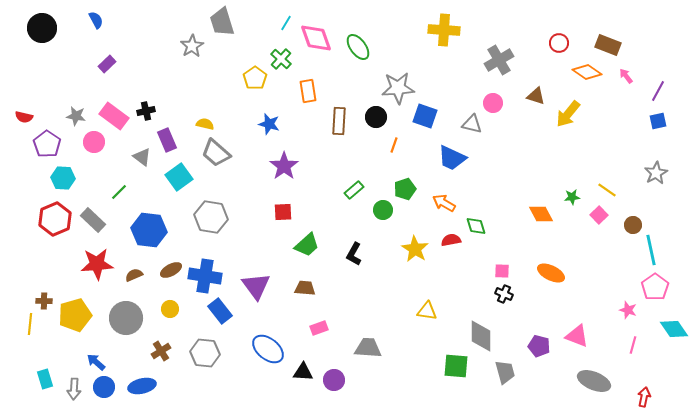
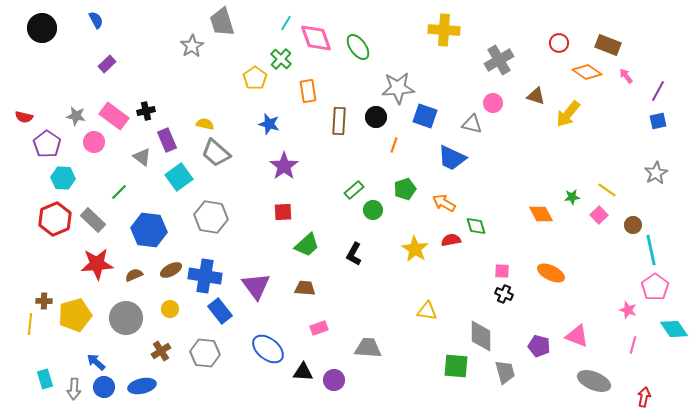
green circle at (383, 210): moved 10 px left
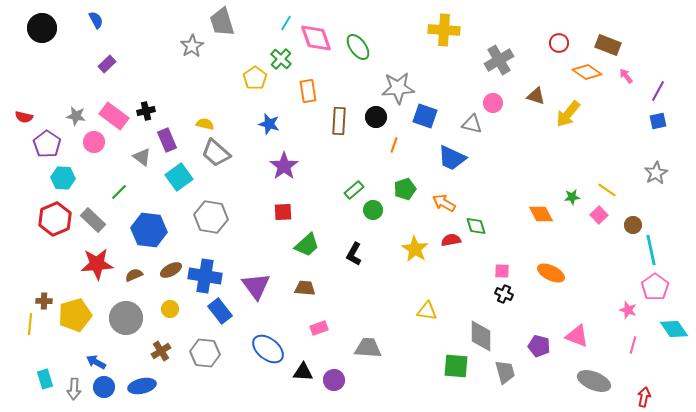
blue arrow at (96, 362): rotated 12 degrees counterclockwise
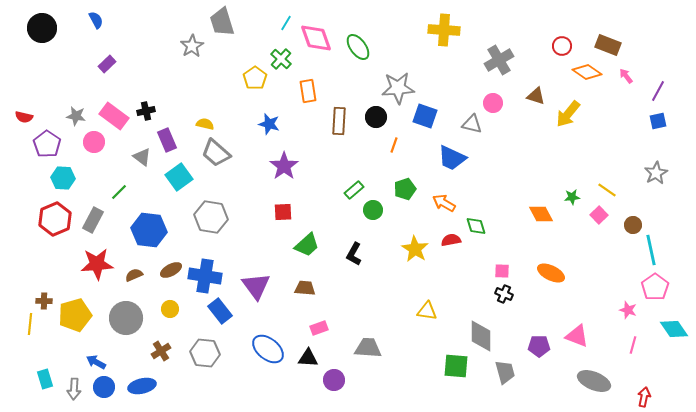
red circle at (559, 43): moved 3 px right, 3 px down
gray rectangle at (93, 220): rotated 75 degrees clockwise
purple pentagon at (539, 346): rotated 15 degrees counterclockwise
black triangle at (303, 372): moved 5 px right, 14 px up
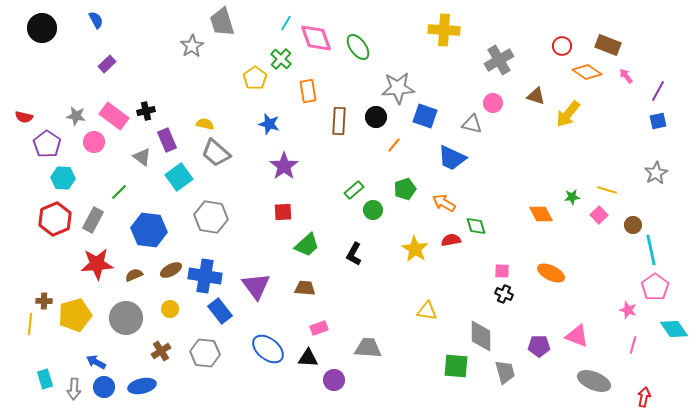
orange line at (394, 145): rotated 21 degrees clockwise
yellow line at (607, 190): rotated 18 degrees counterclockwise
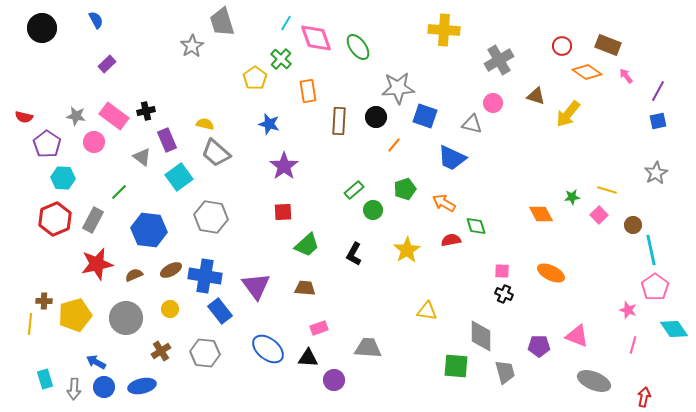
yellow star at (415, 249): moved 8 px left, 1 px down; rotated 8 degrees clockwise
red star at (97, 264): rotated 8 degrees counterclockwise
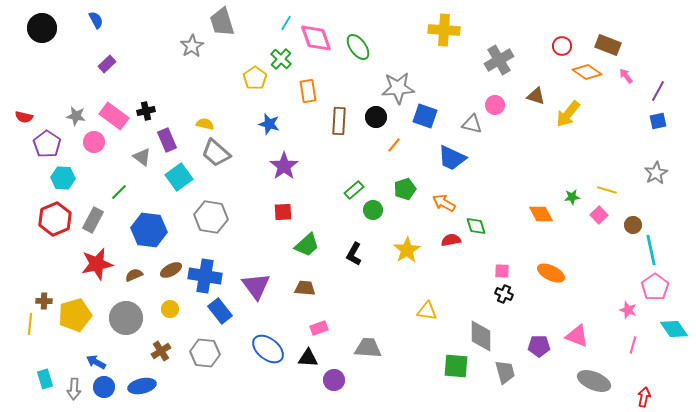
pink circle at (493, 103): moved 2 px right, 2 px down
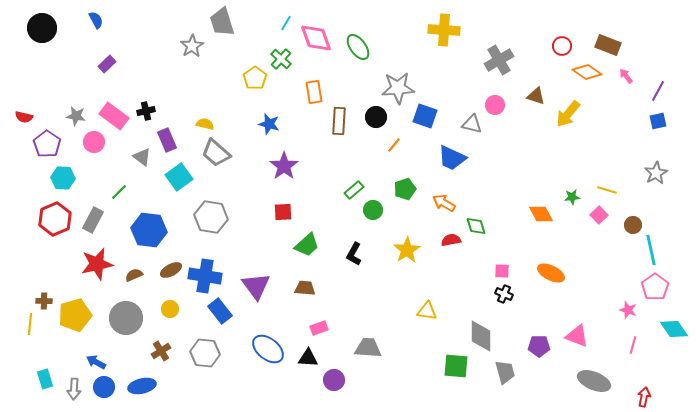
orange rectangle at (308, 91): moved 6 px right, 1 px down
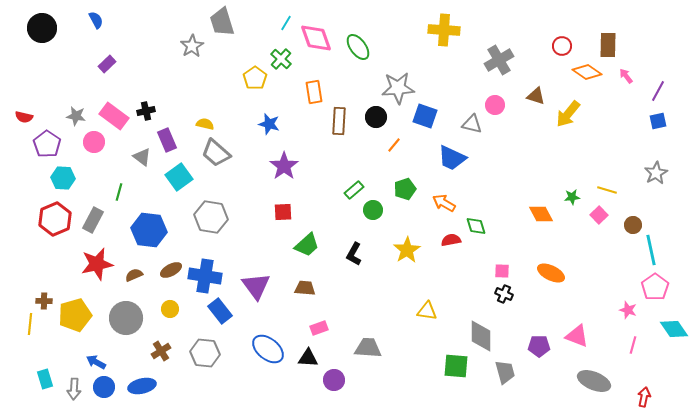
brown rectangle at (608, 45): rotated 70 degrees clockwise
green line at (119, 192): rotated 30 degrees counterclockwise
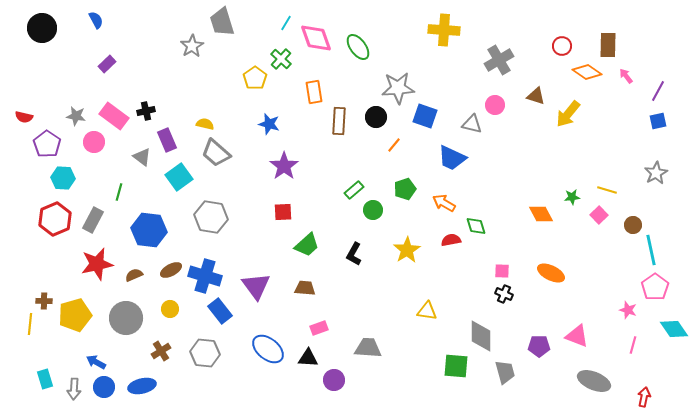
blue cross at (205, 276): rotated 8 degrees clockwise
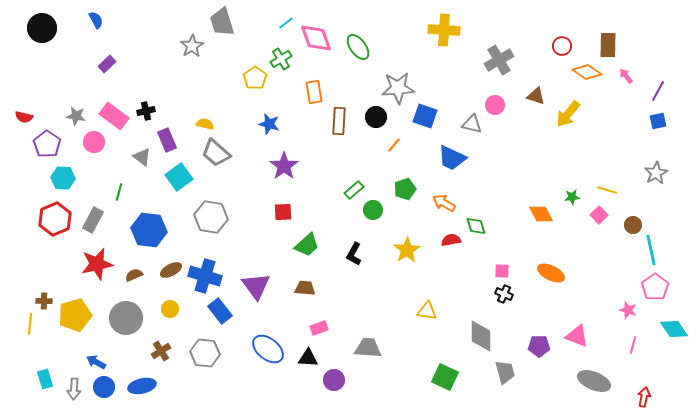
cyan line at (286, 23): rotated 21 degrees clockwise
green cross at (281, 59): rotated 15 degrees clockwise
green square at (456, 366): moved 11 px left, 11 px down; rotated 20 degrees clockwise
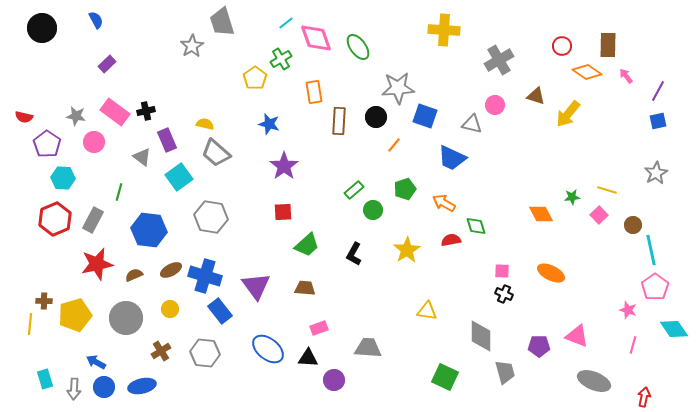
pink rectangle at (114, 116): moved 1 px right, 4 px up
